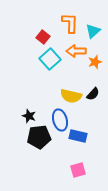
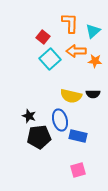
orange star: moved 1 px up; rotated 24 degrees clockwise
black semicircle: rotated 48 degrees clockwise
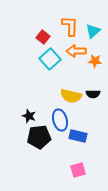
orange L-shape: moved 3 px down
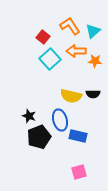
orange L-shape: rotated 35 degrees counterclockwise
black pentagon: rotated 15 degrees counterclockwise
pink square: moved 1 px right, 2 px down
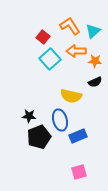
black semicircle: moved 2 px right, 12 px up; rotated 24 degrees counterclockwise
black star: rotated 16 degrees counterclockwise
blue rectangle: rotated 36 degrees counterclockwise
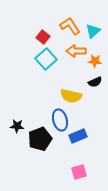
cyan square: moved 4 px left
black star: moved 12 px left, 10 px down
black pentagon: moved 1 px right, 2 px down
